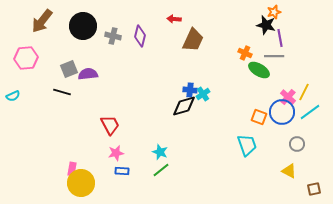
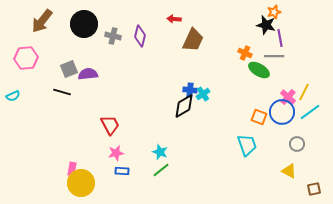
black circle: moved 1 px right, 2 px up
black diamond: rotated 15 degrees counterclockwise
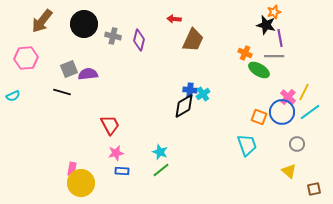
purple diamond: moved 1 px left, 4 px down
yellow triangle: rotated 14 degrees clockwise
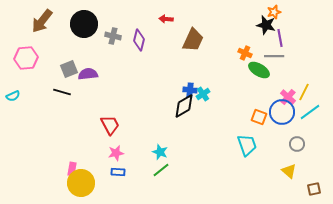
red arrow: moved 8 px left
blue rectangle: moved 4 px left, 1 px down
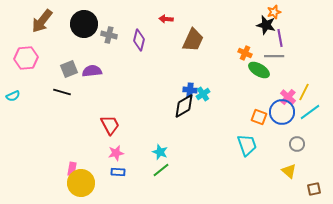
gray cross: moved 4 px left, 1 px up
purple semicircle: moved 4 px right, 3 px up
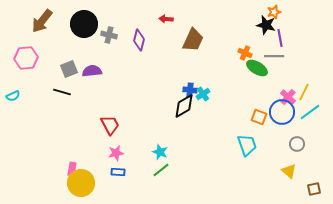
green ellipse: moved 2 px left, 2 px up
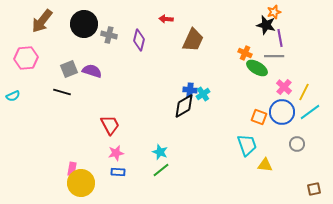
purple semicircle: rotated 24 degrees clockwise
pink cross: moved 4 px left, 10 px up
yellow triangle: moved 24 px left, 6 px up; rotated 35 degrees counterclockwise
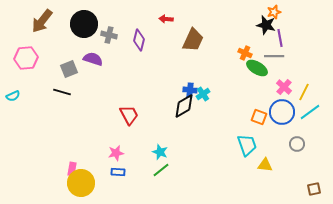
purple semicircle: moved 1 px right, 12 px up
red trapezoid: moved 19 px right, 10 px up
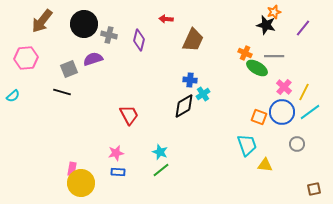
purple line: moved 23 px right, 10 px up; rotated 48 degrees clockwise
purple semicircle: rotated 36 degrees counterclockwise
blue cross: moved 10 px up
cyan semicircle: rotated 16 degrees counterclockwise
